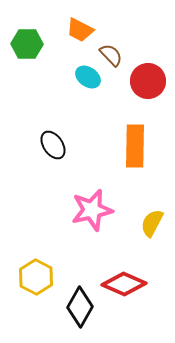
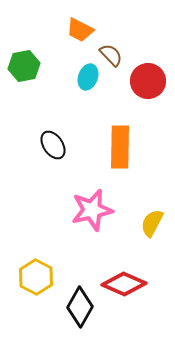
green hexagon: moved 3 px left, 22 px down; rotated 12 degrees counterclockwise
cyan ellipse: rotated 75 degrees clockwise
orange rectangle: moved 15 px left, 1 px down
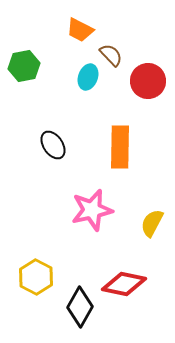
red diamond: rotated 12 degrees counterclockwise
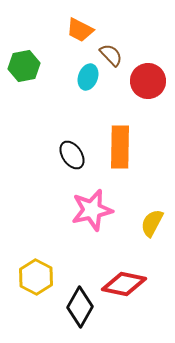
black ellipse: moved 19 px right, 10 px down
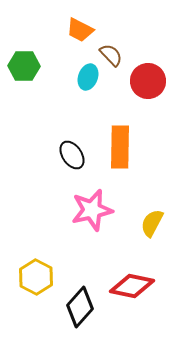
green hexagon: rotated 12 degrees clockwise
red diamond: moved 8 px right, 2 px down
black diamond: rotated 12 degrees clockwise
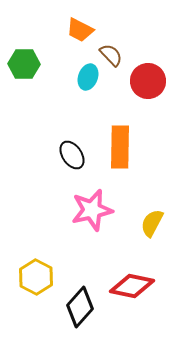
green hexagon: moved 2 px up
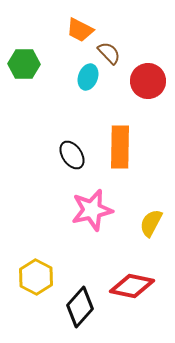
brown semicircle: moved 2 px left, 2 px up
yellow semicircle: moved 1 px left
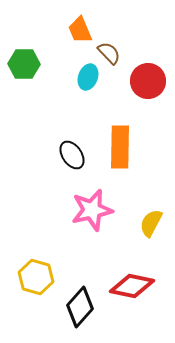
orange trapezoid: rotated 40 degrees clockwise
yellow hexagon: rotated 12 degrees counterclockwise
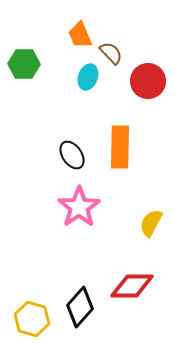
orange trapezoid: moved 5 px down
brown semicircle: moved 2 px right
pink star: moved 13 px left, 3 px up; rotated 21 degrees counterclockwise
yellow hexagon: moved 4 px left, 42 px down
red diamond: rotated 12 degrees counterclockwise
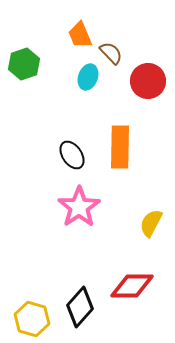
green hexagon: rotated 20 degrees counterclockwise
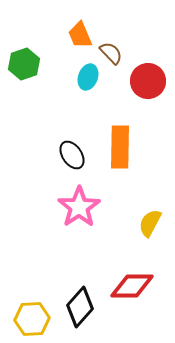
yellow semicircle: moved 1 px left
yellow hexagon: rotated 20 degrees counterclockwise
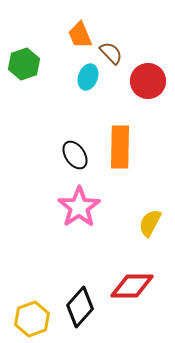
black ellipse: moved 3 px right
yellow hexagon: rotated 16 degrees counterclockwise
